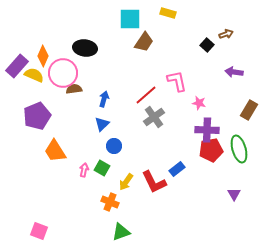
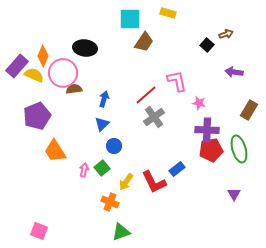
green square: rotated 21 degrees clockwise
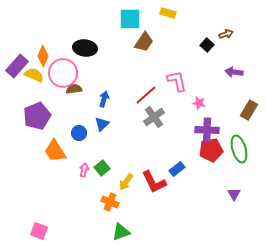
blue circle: moved 35 px left, 13 px up
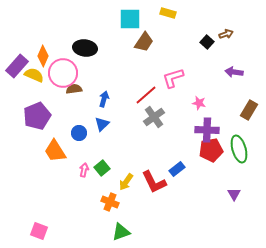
black square: moved 3 px up
pink L-shape: moved 4 px left, 3 px up; rotated 95 degrees counterclockwise
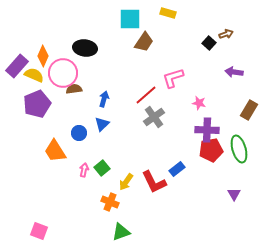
black square: moved 2 px right, 1 px down
purple pentagon: moved 12 px up
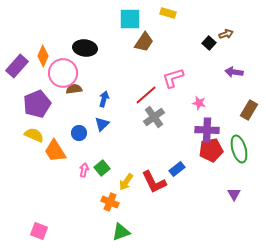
yellow semicircle: moved 60 px down
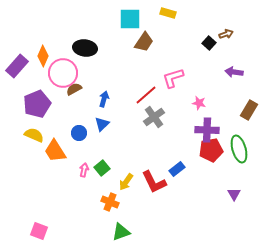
brown semicircle: rotated 21 degrees counterclockwise
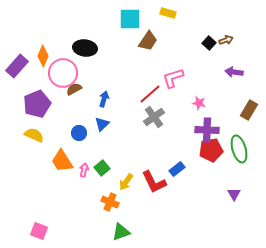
brown arrow: moved 6 px down
brown trapezoid: moved 4 px right, 1 px up
red line: moved 4 px right, 1 px up
orange trapezoid: moved 7 px right, 10 px down
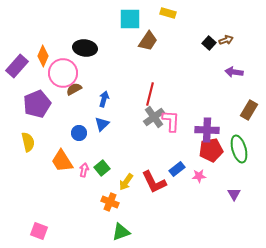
pink L-shape: moved 2 px left, 43 px down; rotated 110 degrees clockwise
red line: rotated 35 degrees counterclockwise
pink star: moved 73 px down; rotated 16 degrees counterclockwise
yellow semicircle: moved 6 px left, 7 px down; rotated 54 degrees clockwise
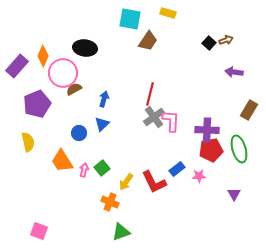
cyan square: rotated 10 degrees clockwise
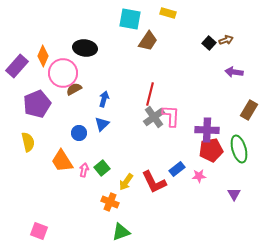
pink L-shape: moved 5 px up
